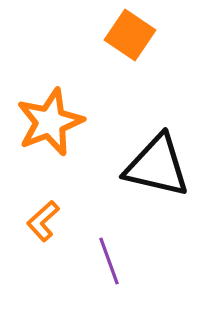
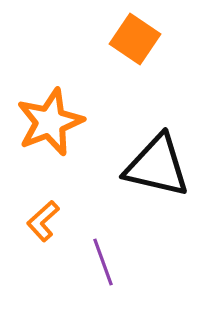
orange square: moved 5 px right, 4 px down
purple line: moved 6 px left, 1 px down
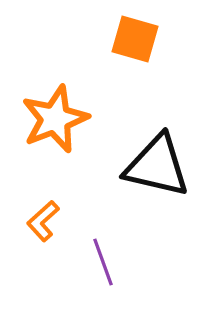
orange square: rotated 18 degrees counterclockwise
orange star: moved 5 px right, 3 px up
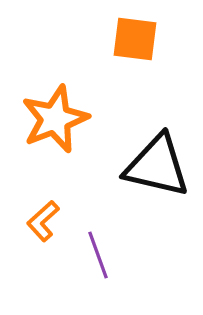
orange square: rotated 9 degrees counterclockwise
purple line: moved 5 px left, 7 px up
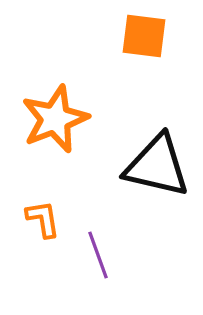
orange square: moved 9 px right, 3 px up
orange L-shape: moved 2 px up; rotated 123 degrees clockwise
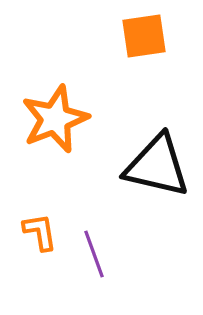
orange square: rotated 15 degrees counterclockwise
orange L-shape: moved 3 px left, 13 px down
purple line: moved 4 px left, 1 px up
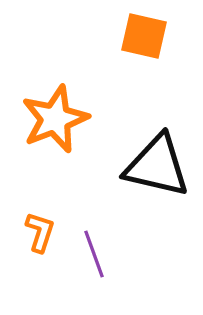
orange square: rotated 21 degrees clockwise
orange L-shape: rotated 27 degrees clockwise
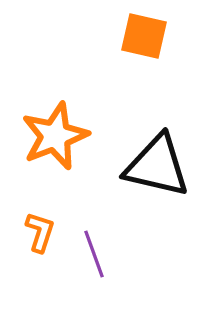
orange star: moved 17 px down
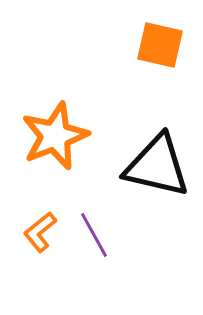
orange square: moved 16 px right, 9 px down
orange L-shape: rotated 147 degrees counterclockwise
purple line: moved 19 px up; rotated 9 degrees counterclockwise
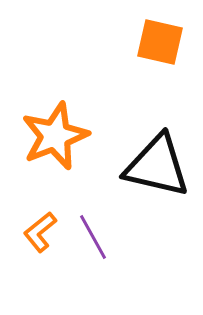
orange square: moved 3 px up
purple line: moved 1 px left, 2 px down
